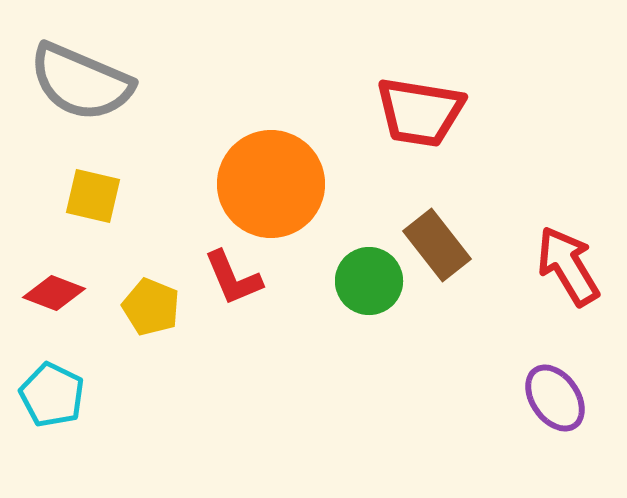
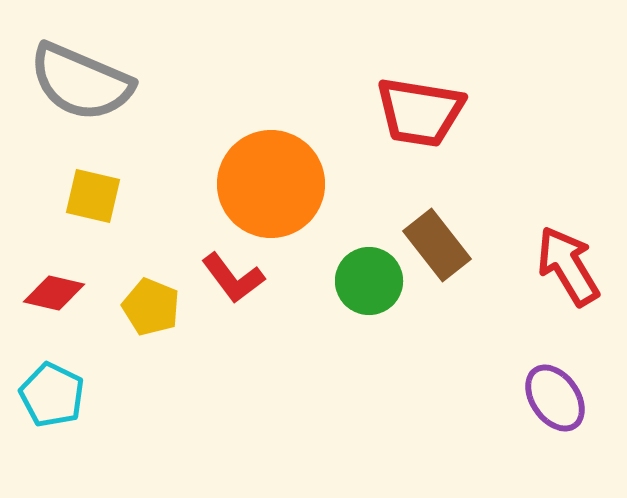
red L-shape: rotated 14 degrees counterclockwise
red diamond: rotated 8 degrees counterclockwise
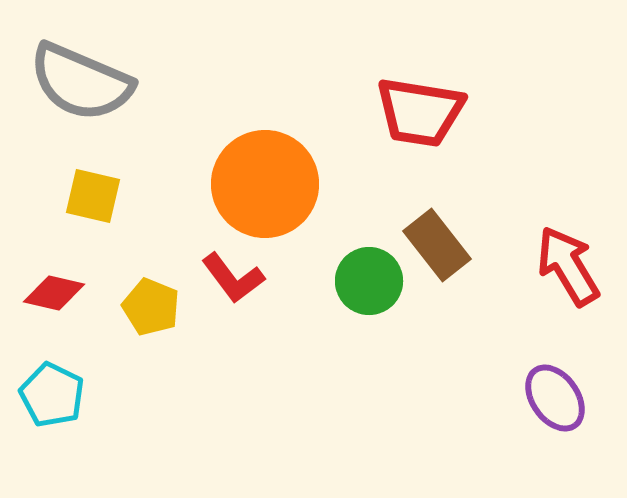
orange circle: moved 6 px left
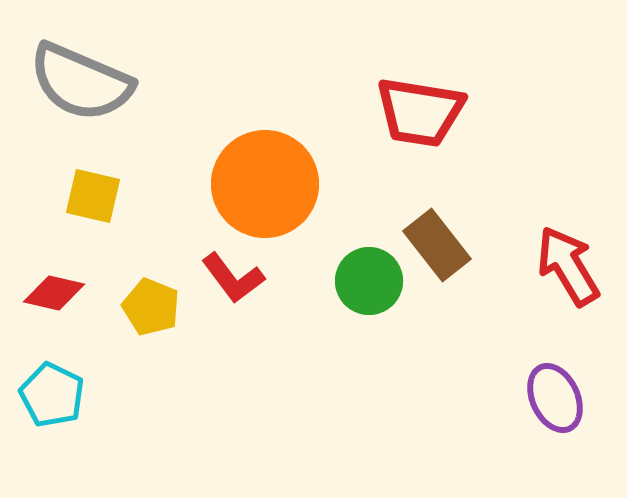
purple ellipse: rotated 10 degrees clockwise
